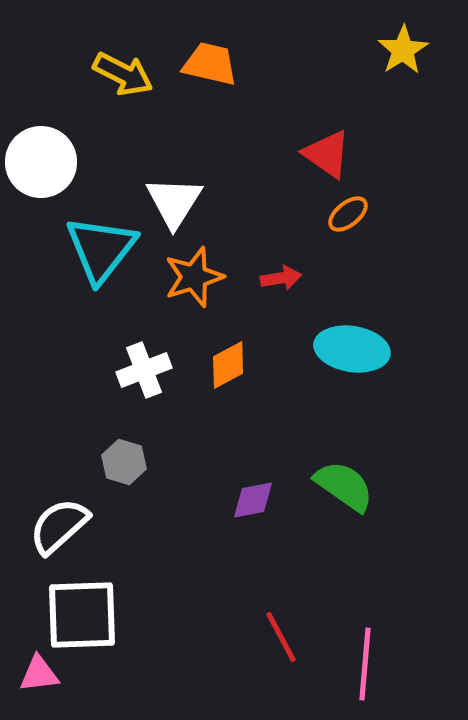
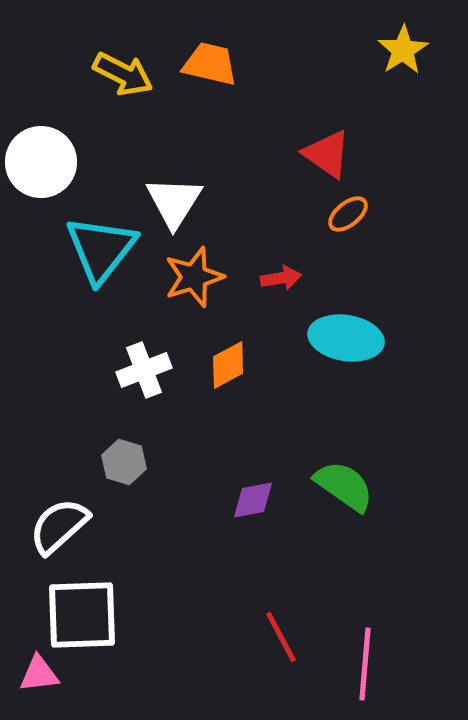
cyan ellipse: moved 6 px left, 11 px up
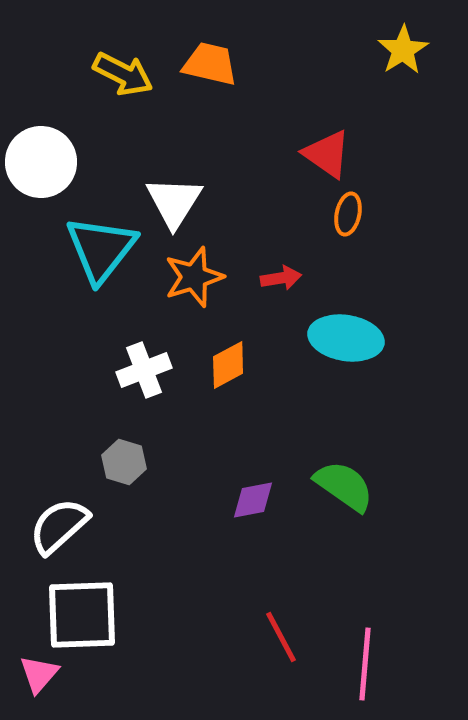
orange ellipse: rotated 39 degrees counterclockwise
pink triangle: rotated 42 degrees counterclockwise
